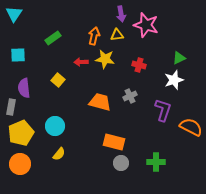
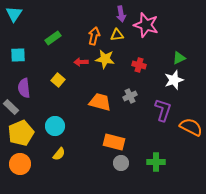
gray rectangle: rotated 56 degrees counterclockwise
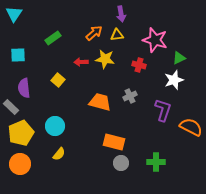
pink star: moved 9 px right, 15 px down
orange arrow: moved 3 px up; rotated 36 degrees clockwise
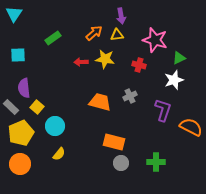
purple arrow: moved 2 px down
yellow square: moved 21 px left, 27 px down
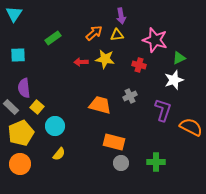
orange trapezoid: moved 3 px down
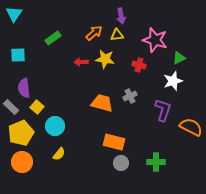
white star: moved 1 px left, 1 px down
orange trapezoid: moved 2 px right, 2 px up
orange circle: moved 2 px right, 2 px up
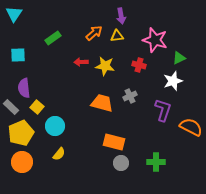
yellow triangle: moved 1 px down
yellow star: moved 7 px down
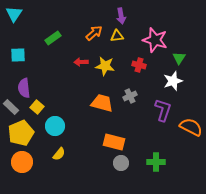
green triangle: rotated 32 degrees counterclockwise
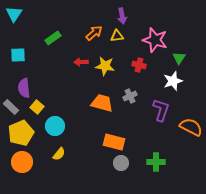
purple arrow: moved 1 px right
purple L-shape: moved 2 px left
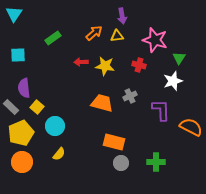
purple L-shape: rotated 20 degrees counterclockwise
